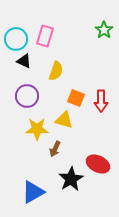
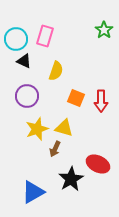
yellow triangle: moved 8 px down
yellow star: rotated 20 degrees counterclockwise
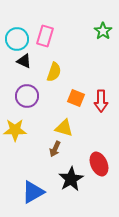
green star: moved 1 px left, 1 px down
cyan circle: moved 1 px right
yellow semicircle: moved 2 px left, 1 px down
yellow star: moved 22 px left, 1 px down; rotated 20 degrees clockwise
red ellipse: moved 1 px right; rotated 40 degrees clockwise
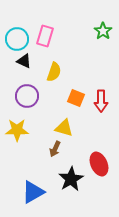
yellow star: moved 2 px right
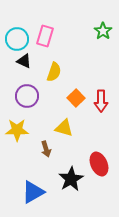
orange square: rotated 24 degrees clockwise
brown arrow: moved 9 px left; rotated 42 degrees counterclockwise
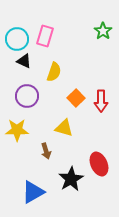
brown arrow: moved 2 px down
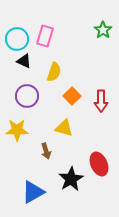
green star: moved 1 px up
orange square: moved 4 px left, 2 px up
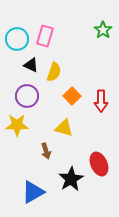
black triangle: moved 7 px right, 4 px down
yellow star: moved 5 px up
